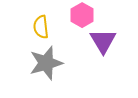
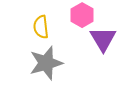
purple triangle: moved 2 px up
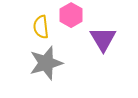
pink hexagon: moved 11 px left
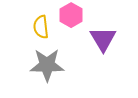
gray star: moved 1 px right, 2 px down; rotated 16 degrees clockwise
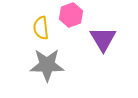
pink hexagon: rotated 10 degrees clockwise
yellow semicircle: moved 1 px down
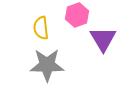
pink hexagon: moved 6 px right
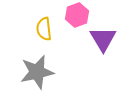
yellow semicircle: moved 3 px right, 1 px down
gray star: moved 10 px left, 7 px down; rotated 12 degrees counterclockwise
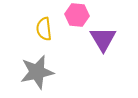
pink hexagon: rotated 25 degrees clockwise
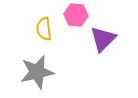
pink hexagon: moved 1 px left
purple triangle: rotated 16 degrees clockwise
